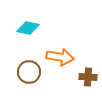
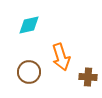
cyan diamond: moved 1 px right, 3 px up; rotated 25 degrees counterclockwise
orange arrow: moved 1 px right; rotated 64 degrees clockwise
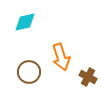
cyan diamond: moved 4 px left, 3 px up
brown cross: rotated 24 degrees clockwise
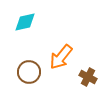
orange arrow: rotated 56 degrees clockwise
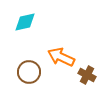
orange arrow: rotated 76 degrees clockwise
brown cross: moved 1 px left, 2 px up
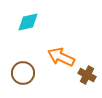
cyan diamond: moved 3 px right
brown circle: moved 6 px left, 1 px down
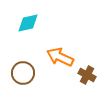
cyan diamond: moved 1 px down
orange arrow: moved 1 px left
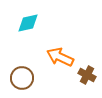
brown circle: moved 1 px left, 5 px down
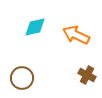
cyan diamond: moved 7 px right, 4 px down
orange arrow: moved 16 px right, 22 px up
